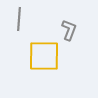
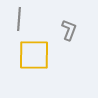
yellow square: moved 10 px left, 1 px up
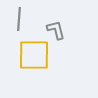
gray L-shape: moved 13 px left; rotated 35 degrees counterclockwise
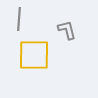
gray L-shape: moved 11 px right
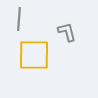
gray L-shape: moved 2 px down
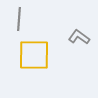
gray L-shape: moved 12 px right, 5 px down; rotated 40 degrees counterclockwise
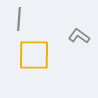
gray L-shape: moved 1 px up
